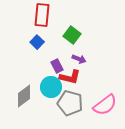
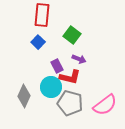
blue square: moved 1 px right
gray diamond: rotated 30 degrees counterclockwise
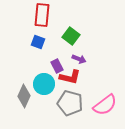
green square: moved 1 px left, 1 px down
blue square: rotated 24 degrees counterclockwise
cyan circle: moved 7 px left, 3 px up
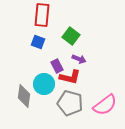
gray diamond: rotated 15 degrees counterclockwise
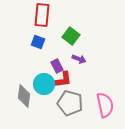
red L-shape: moved 8 px left, 3 px down; rotated 20 degrees counterclockwise
pink semicircle: rotated 65 degrees counterclockwise
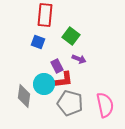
red rectangle: moved 3 px right
red L-shape: moved 1 px right
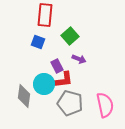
green square: moved 1 px left; rotated 12 degrees clockwise
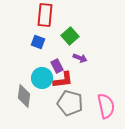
purple arrow: moved 1 px right, 1 px up
cyan circle: moved 2 px left, 6 px up
pink semicircle: moved 1 px right, 1 px down
